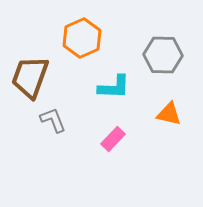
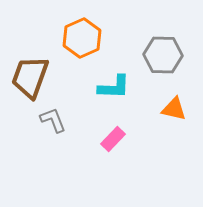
orange triangle: moved 5 px right, 5 px up
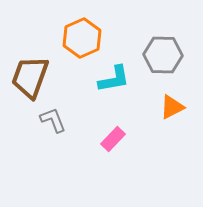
cyan L-shape: moved 8 px up; rotated 12 degrees counterclockwise
orange triangle: moved 2 px left, 2 px up; rotated 40 degrees counterclockwise
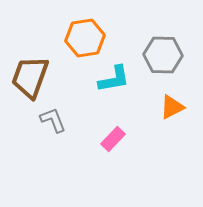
orange hexagon: moved 3 px right; rotated 15 degrees clockwise
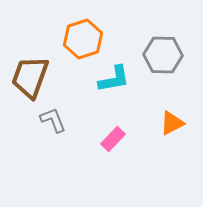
orange hexagon: moved 2 px left, 1 px down; rotated 9 degrees counterclockwise
orange triangle: moved 16 px down
